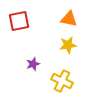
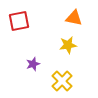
orange triangle: moved 5 px right, 1 px up
yellow cross: rotated 20 degrees clockwise
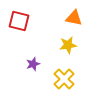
red square: rotated 25 degrees clockwise
yellow cross: moved 2 px right, 2 px up
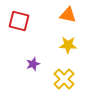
orange triangle: moved 6 px left, 3 px up
yellow star: rotated 12 degrees clockwise
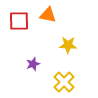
orange triangle: moved 20 px left
red square: rotated 15 degrees counterclockwise
yellow cross: moved 3 px down
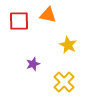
yellow star: rotated 24 degrees clockwise
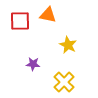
red square: moved 1 px right
purple star: rotated 24 degrees clockwise
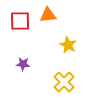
orange triangle: rotated 18 degrees counterclockwise
purple star: moved 10 px left
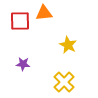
orange triangle: moved 4 px left, 2 px up
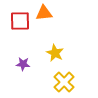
yellow star: moved 13 px left, 8 px down
